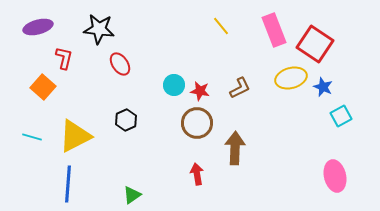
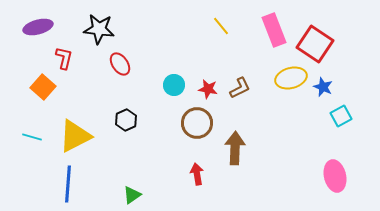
red star: moved 8 px right, 2 px up
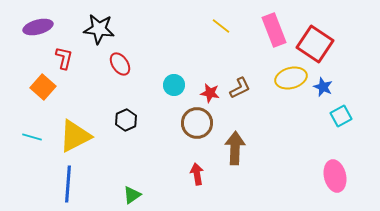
yellow line: rotated 12 degrees counterclockwise
red star: moved 2 px right, 4 px down
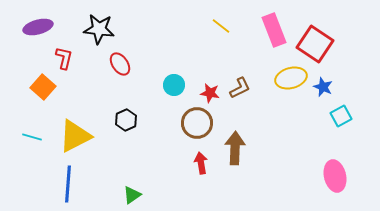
red arrow: moved 4 px right, 11 px up
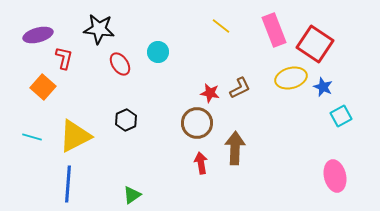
purple ellipse: moved 8 px down
cyan circle: moved 16 px left, 33 px up
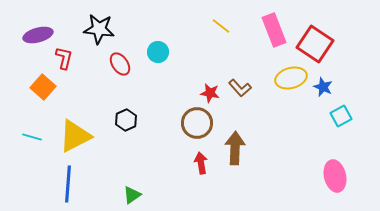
brown L-shape: rotated 75 degrees clockwise
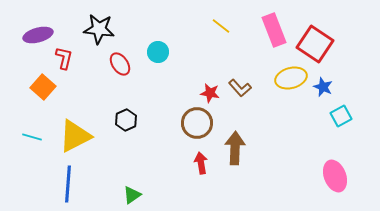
pink ellipse: rotated 8 degrees counterclockwise
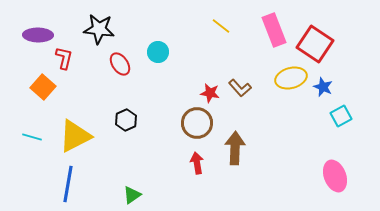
purple ellipse: rotated 16 degrees clockwise
red arrow: moved 4 px left
blue line: rotated 6 degrees clockwise
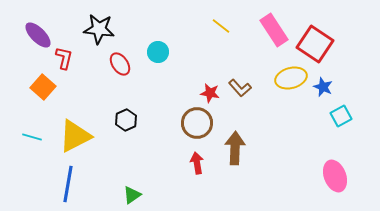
pink rectangle: rotated 12 degrees counterclockwise
purple ellipse: rotated 44 degrees clockwise
